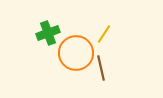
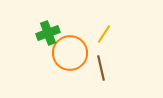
orange circle: moved 6 px left
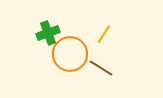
orange circle: moved 1 px down
brown line: rotated 45 degrees counterclockwise
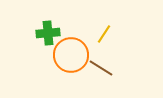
green cross: rotated 15 degrees clockwise
orange circle: moved 1 px right, 1 px down
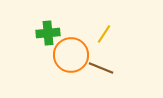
brown line: rotated 10 degrees counterclockwise
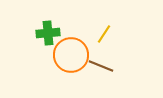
brown line: moved 2 px up
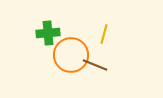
yellow line: rotated 18 degrees counterclockwise
brown line: moved 6 px left, 1 px up
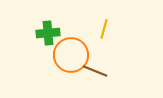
yellow line: moved 5 px up
brown line: moved 6 px down
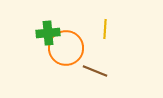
yellow line: moved 1 px right; rotated 12 degrees counterclockwise
orange circle: moved 5 px left, 7 px up
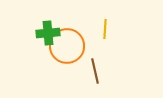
orange circle: moved 1 px right, 2 px up
brown line: rotated 55 degrees clockwise
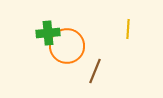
yellow line: moved 23 px right
brown line: rotated 35 degrees clockwise
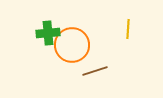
orange circle: moved 5 px right, 1 px up
brown line: rotated 50 degrees clockwise
